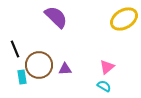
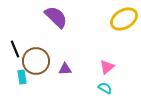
brown circle: moved 3 px left, 4 px up
cyan semicircle: moved 1 px right, 2 px down
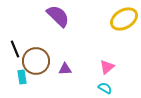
purple semicircle: moved 2 px right, 1 px up
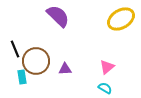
yellow ellipse: moved 3 px left
